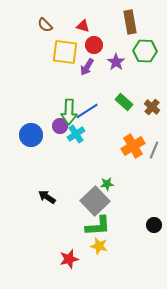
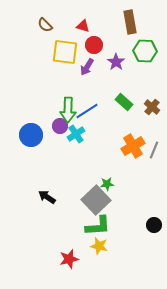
green arrow: moved 1 px left, 2 px up
gray square: moved 1 px right, 1 px up
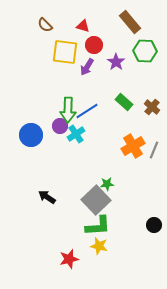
brown rectangle: rotated 30 degrees counterclockwise
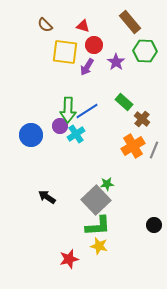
brown cross: moved 10 px left, 12 px down
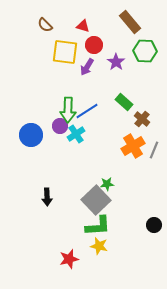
black arrow: rotated 126 degrees counterclockwise
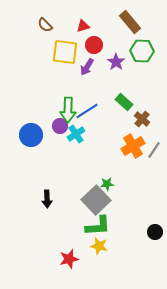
red triangle: rotated 32 degrees counterclockwise
green hexagon: moved 3 px left
gray line: rotated 12 degrees clockwise
black arrow: moved 2 px down
black circle: moved 1 px right, 7 px down
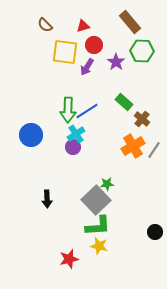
purple circle: moved 13 px right, 21 px down
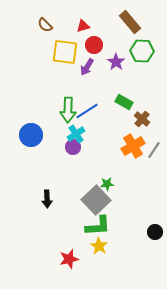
green rectangle: rotated 12 degrees counterclockwise
yellow star: rotated 18 degrees clockwise
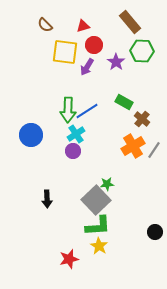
purple circle: moved 4 px down
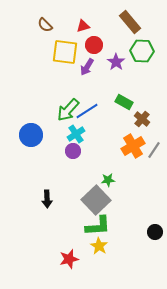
green arrow: rotated 40 degrees clockwise
green star: moved 1 px right, 4 px up
